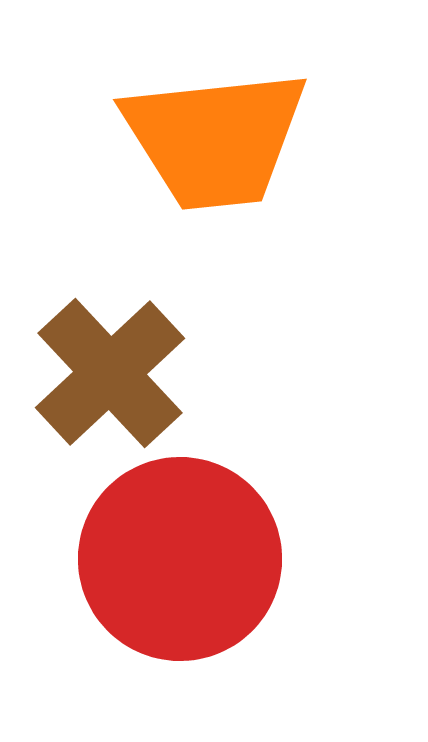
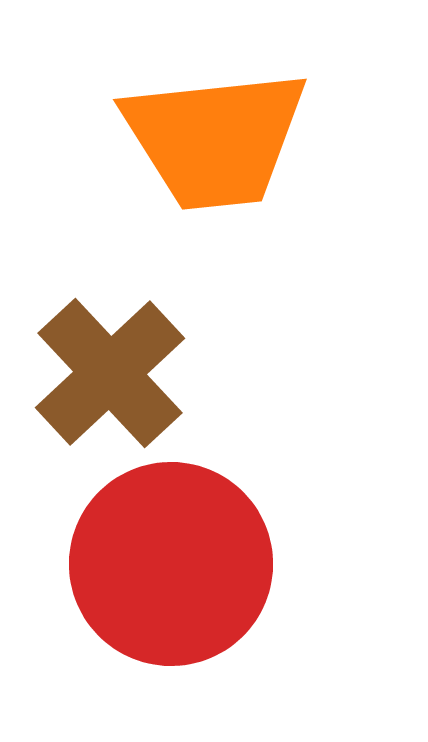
red circle: moved 9 px left, 5 px down
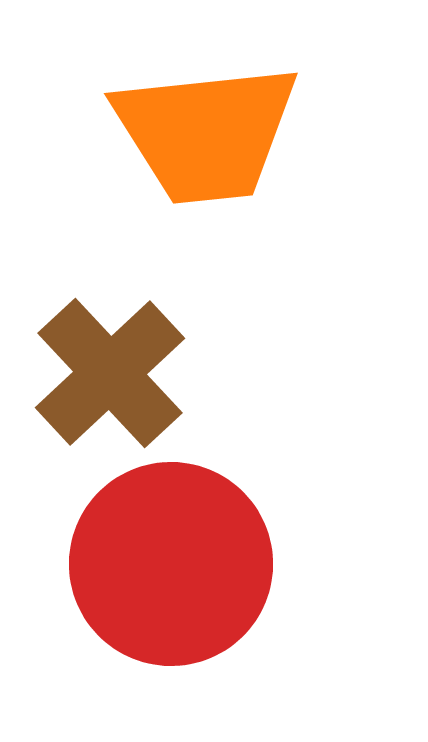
orange trapezoid: moved 9 px left, 6 px up
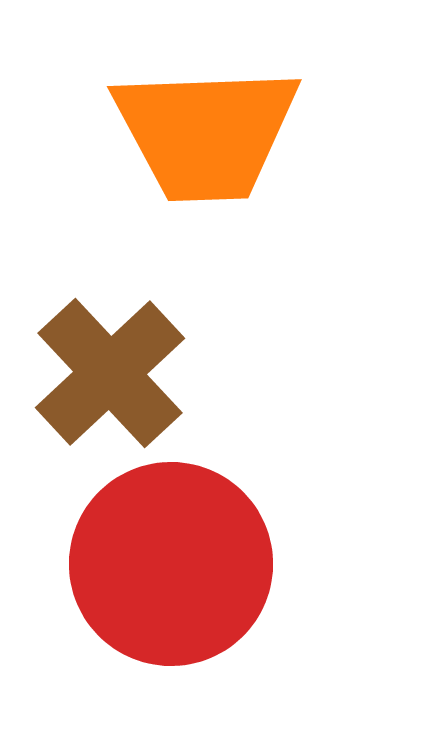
orange trapezoid: rotated 4 degrees clockwise
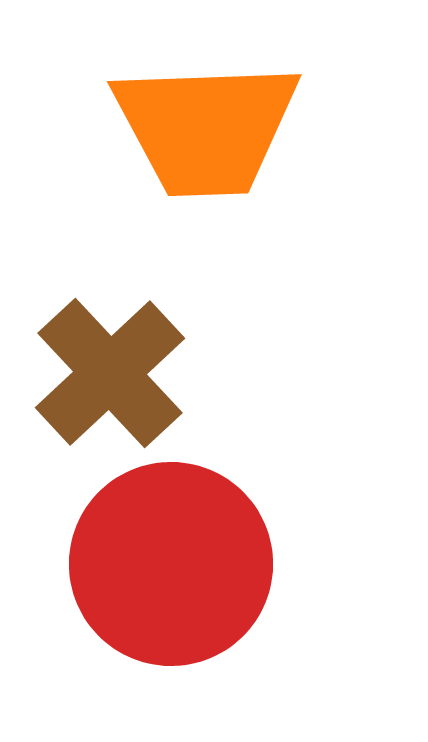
orange trapezoid: moved 5 px up
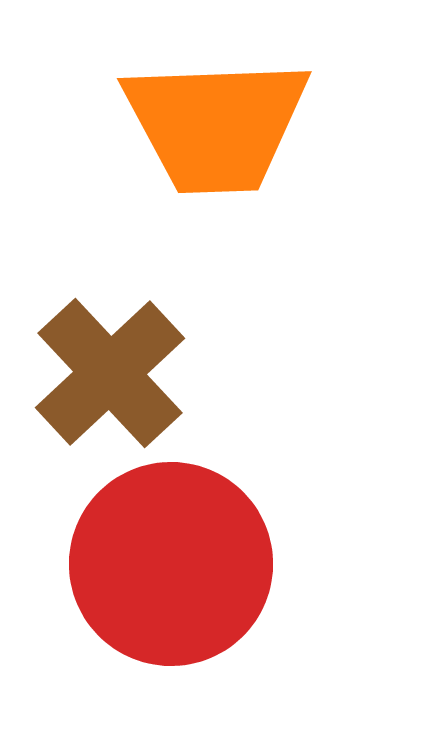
orange trapezoid: moved 10 px right, 3 px up
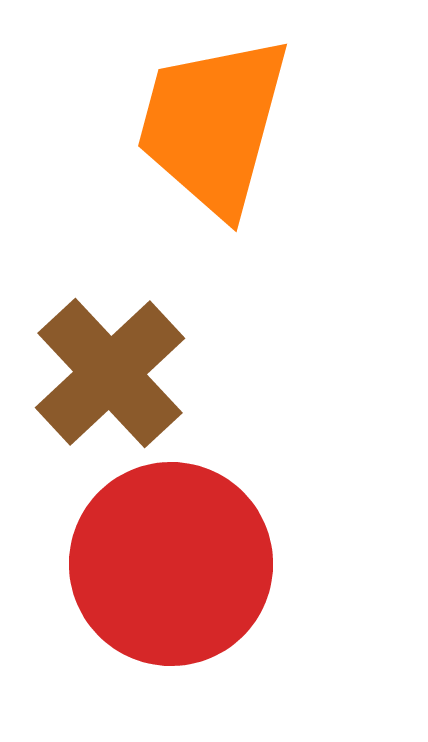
orange trapezoid: moved 3 px left; rotated 107 degrees clockwise
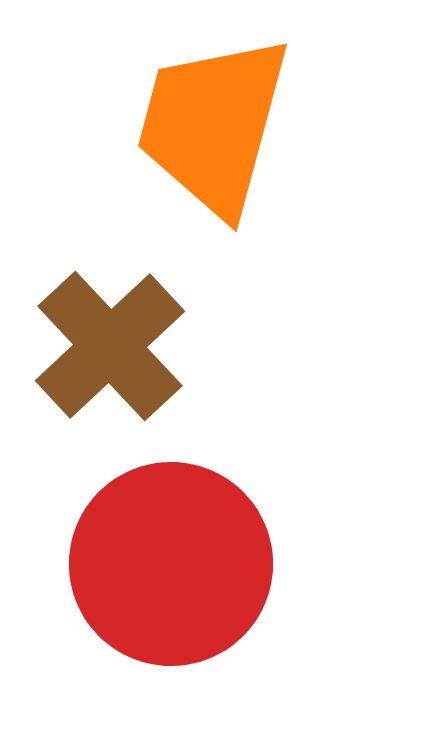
brown cross: moved 27 px up
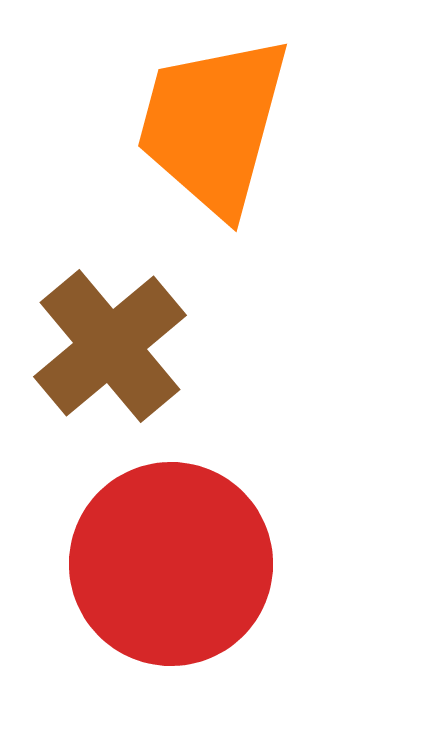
brown cross: rotated 3 degrees clockwise
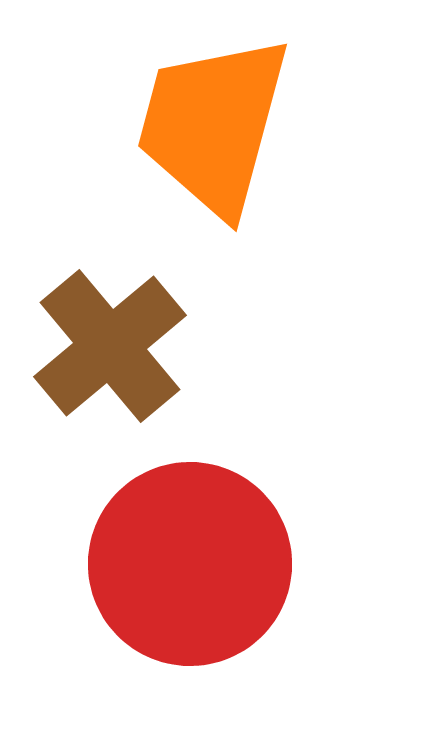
red circle: moved 19 px right
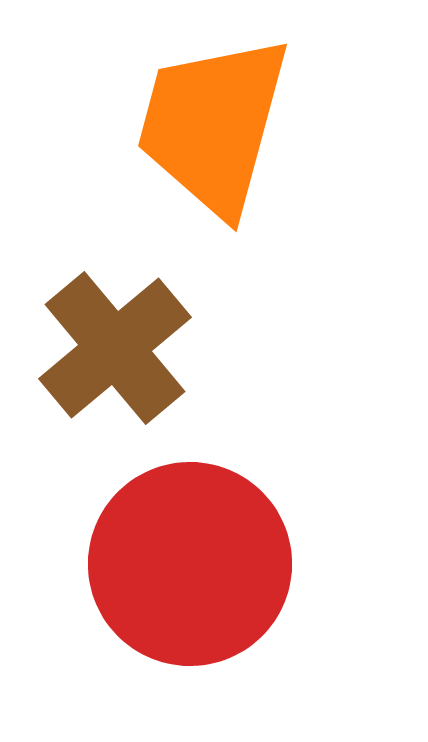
brown cross: moved 5 px right, 2 px down
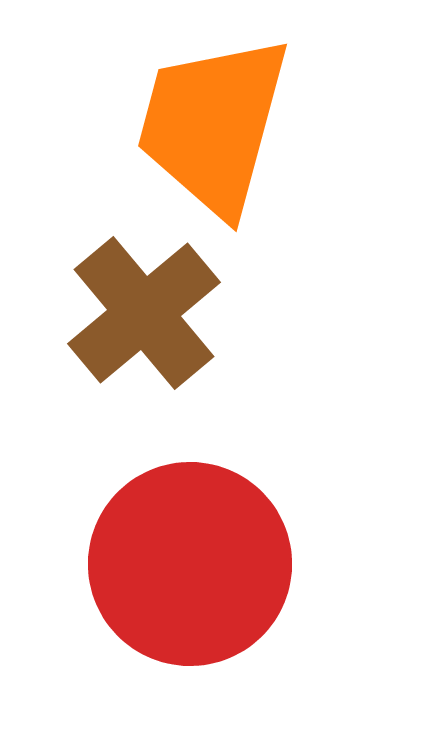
brown cross: moved 29 px right, 35 px up
